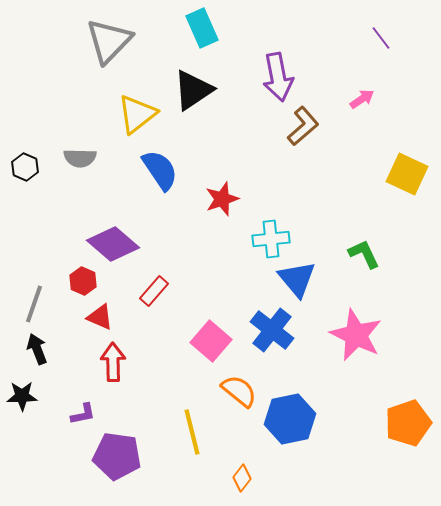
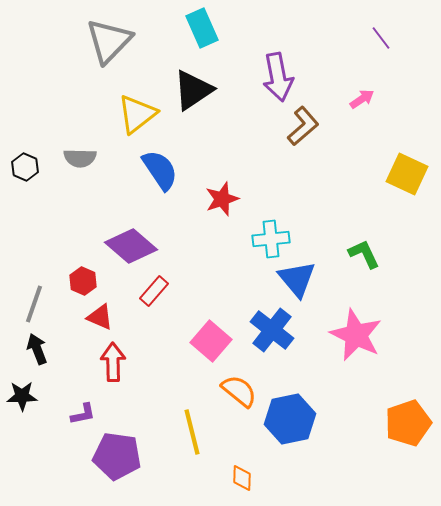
purple diamond: moved 18 px right, 2 px down
orange diamond: rotated 36 degrees counterclockwise
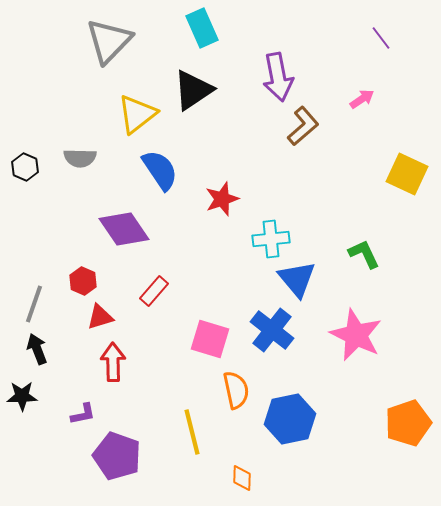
purple diamond: moved 7 px left, 17 px up; rotated 15 degrees clockwise
red triangle: rotated 40 degrees counterclockwise
pink square: moved 1 px left, 2 px up; rotated 24 degrees counterclockwise
orange semicircle: moved 3 px left, 1 px up; rotated 39 degrees clockwise
purple pentagon: rotated 12 degrees clockwise
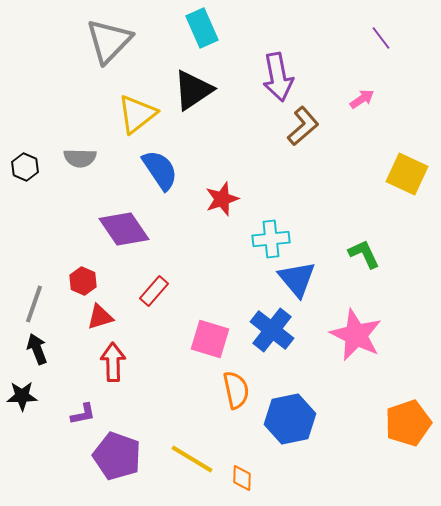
yellow line: moved 27 px down; rotated 45 degrees counterclockwise
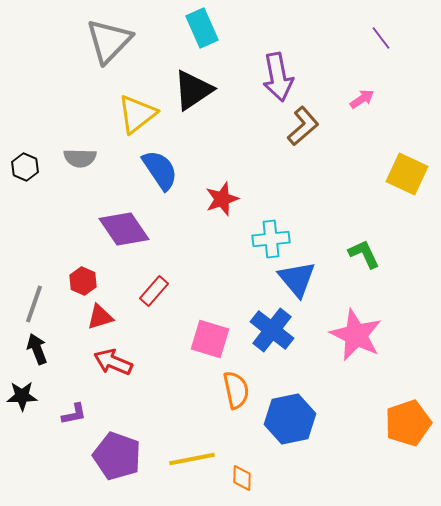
red arrow: rotated 66 degrees counterclockwise
purple L-shape: moved 9 px left
yellow line: rotated 42 degrees counterclockwise
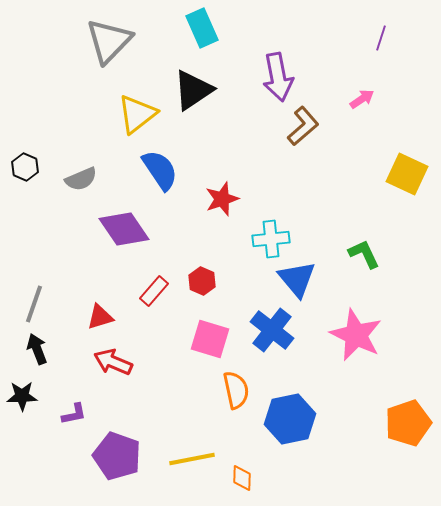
purple line: rotated 55 degrees clockwise
gray semicircle: moved 1 px right, 21 px down; rotated 24 degrees counterclockwise
red hexagon: moved 119 px right
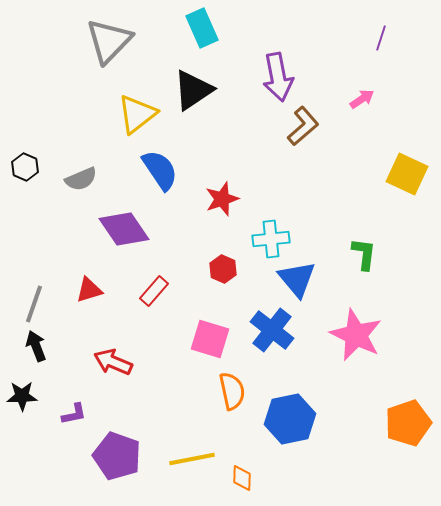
green L-shape: rotated 32 degrees clockwise
red hexagon: moved 21 px right, 12 px up
red triangle: moved 11 px left, 27 px up
black arrow: moved 1 px left, 3 px up
orange semicircle: moved 4 px left, 1 px down
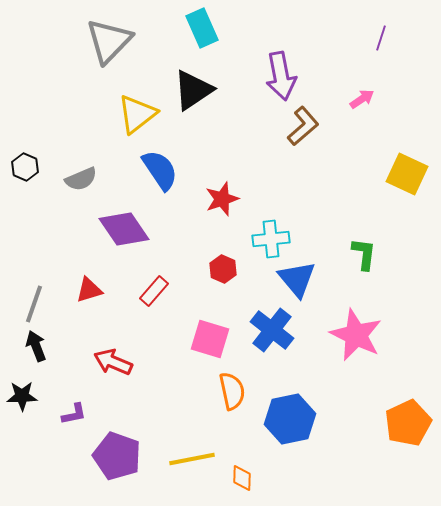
purple arrow: moved 3 px right, 1 px up
orange pentagon: rotated 6 degrees counterclockwise
